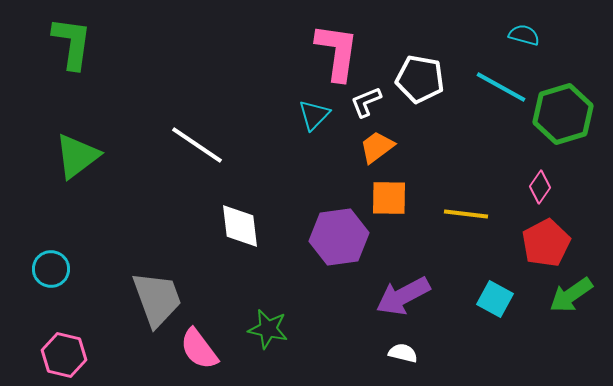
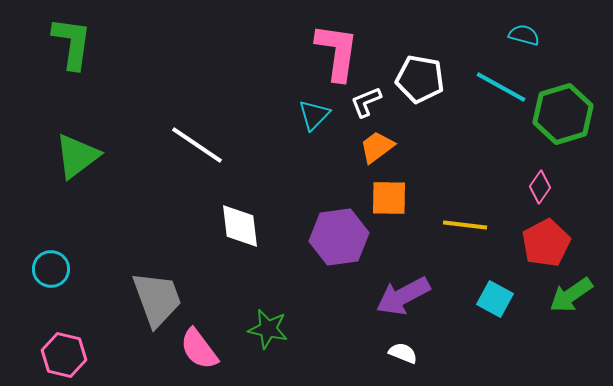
yellow line: moved 1 px left, 11 px down
white semicircle: rotated 8 degrees clockwise
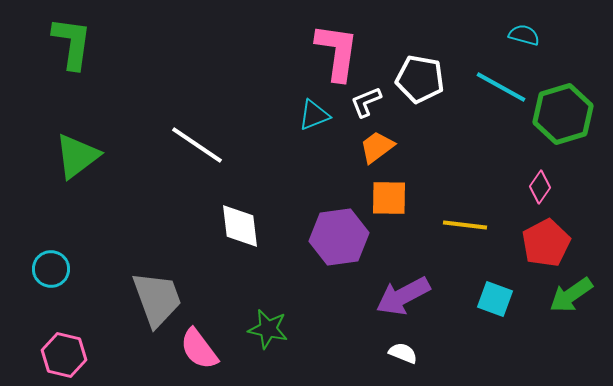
cyan triangle: rotated 24 degrees clockwise
cyan square: rotated 9 degrees counterclockwise
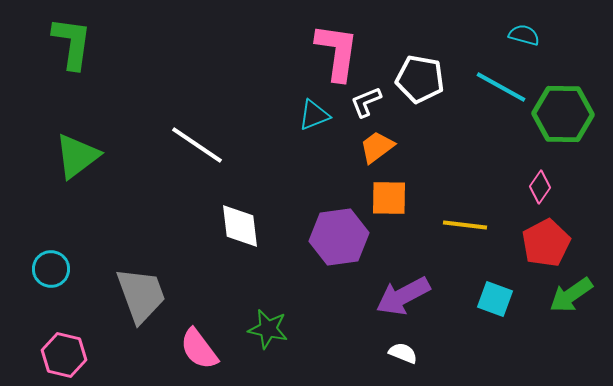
green hexagon: rotated 18 degrees clockwise
gray trapezoid: moved 16 px left, 4 px up
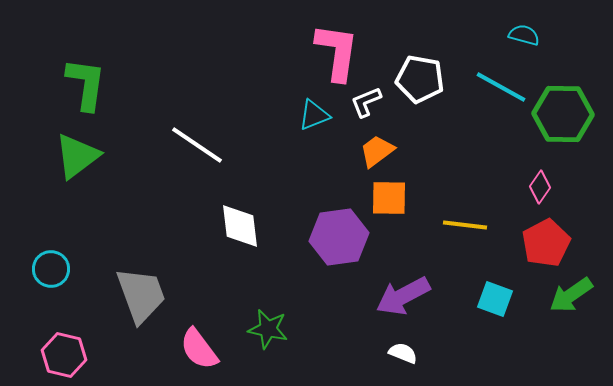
green L-shape: moved 14 px right, 41 px down
orange trapezoid: moved 4 px down
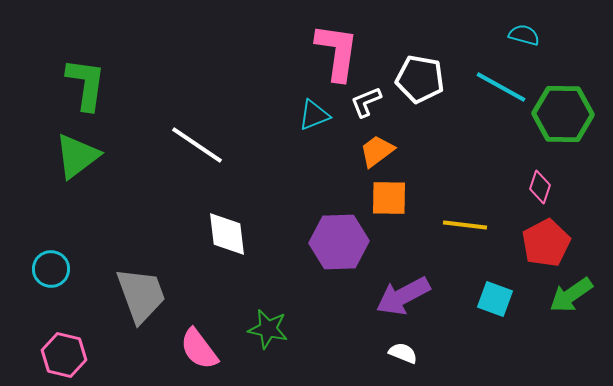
pink diamond: rotated 16 degrees counterclockwise
white diamond: moved 13 px left, 8 px down
purple hexagon: moved 5 px down; rotated 6 degrees clockwise
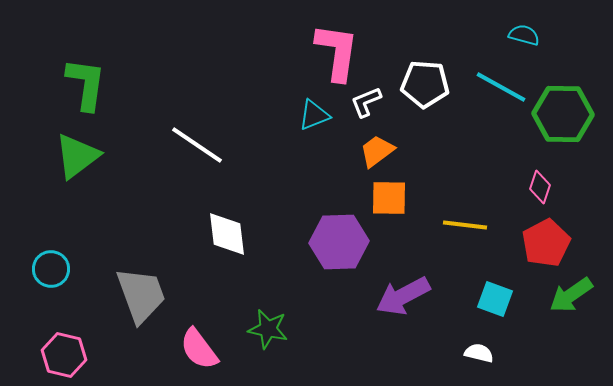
white pentagon: moved 5 px right, 5 px down; rotated 6 degrees counterclockwise
white semicircle: moved 76 px right; rotated 8 degrees counterclockwise
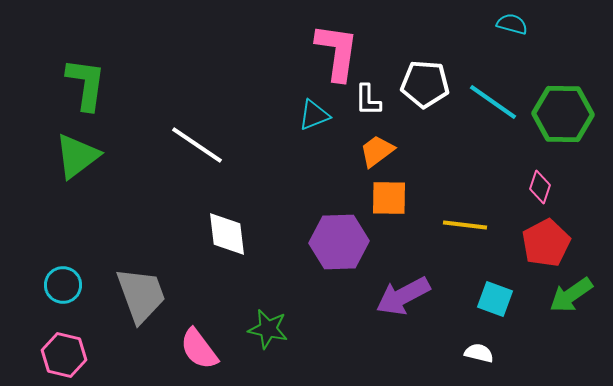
cyan semicircle: moved 12 px left, 11 px up
cyan line: moved 8 px left, 15 px down; rotated 6 degrees clockwise
white L-shape: moved 2 px right, 2 px up; rotated 68 degrees counterclockwise
cyan circle: moved 12 px right, 16 px down
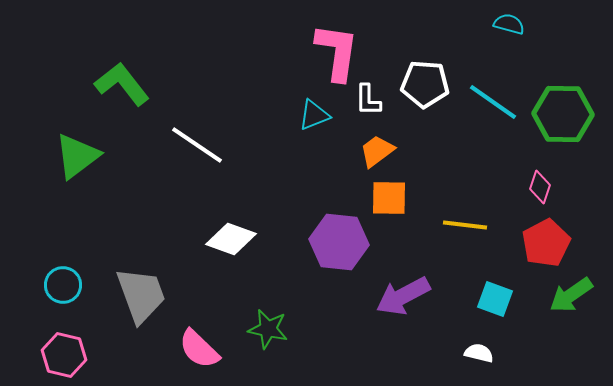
cyan semicircle: moved 3 px left
green L-shape: moved 36 px right; rotated 46 degrees counterclockwise
white diamond: moved 4 px right, 5 px down; rotated 63 degrees counterclockwise
purple hexagon: rotated 8 degrees clockwise
pink semicircle: rotated 9 degrees counterclockwise
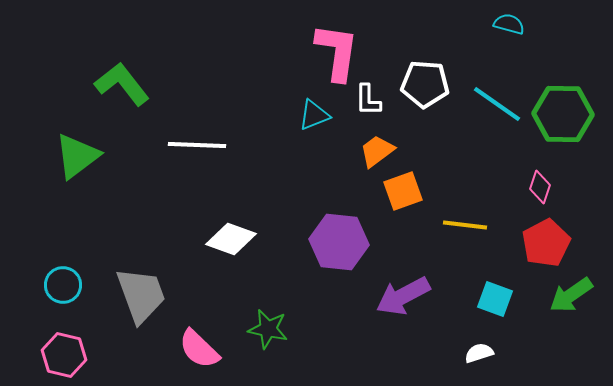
cyan line: moved 4 px right, 2 px down
white line: rotated 32 degrees counterclockwise
orange square: moved 14 px right, 7 px up; rotated 21 degrees counterclockwise
white semicircle: rotated 32 degrees counterclockwise
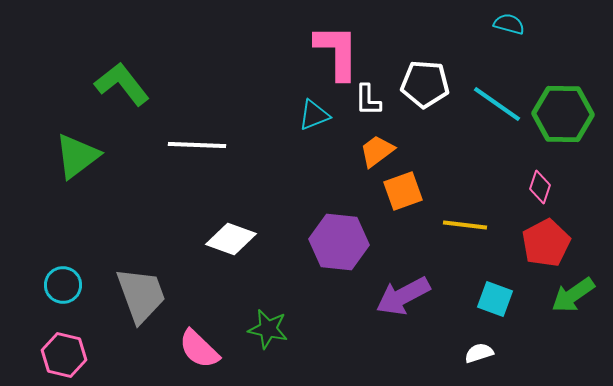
pink L-shape: rotated 8 degrees counterclockwise
green arrow: moved 2 px right
